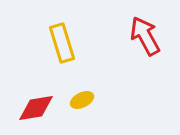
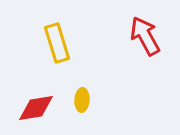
yellow rectangle: moved 5 px left
yellow ellipse: rotated 60 degrees counterclockwise
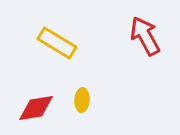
yellow rectangle: rotated 42 degrees counterclockwise
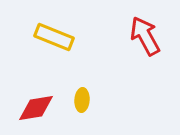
yellow rectangle: moved 3 px left, 6 px up; rotated 9 degrees counterclockwise
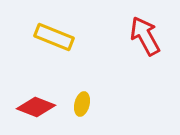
yellow ellipse: moved 4 px down; rotated 10 degrees clockwise
red diamond: moved 1 px up; rotated 30 degrees clockwise
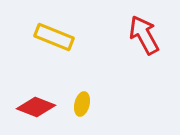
red arrow: moved 1 px left, 1 px up
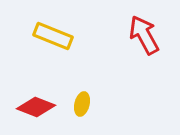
yellow rectangle: moved 1 px left, 1 px up
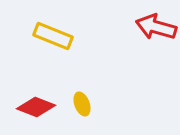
red arrow: moved 12 px right, 8 px up; rotated 45 degrees counterclockwise
yellow ellipse: rotated 35 degrees counterclockwise
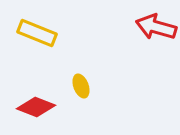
yellow rectangle: moved 16 px left, 3 px up
yellow ellipse: moved 1 px left, 18 px up
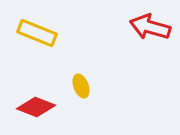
red arrow: moved 6 px left
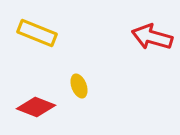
red arrow: moved 2 px right, 10 px down
yellow ellipse: moved 2 px left
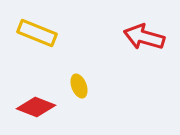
red arrow: moved 8 px left
